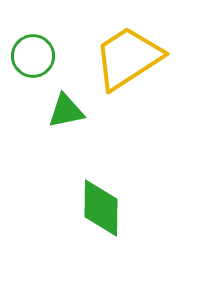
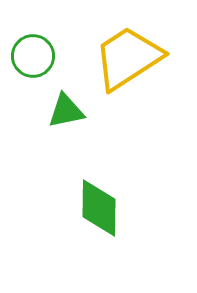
green diamond: moved 2 px left
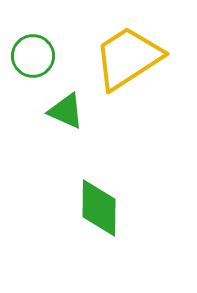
green triangle: rotated 36 degrees clockwise
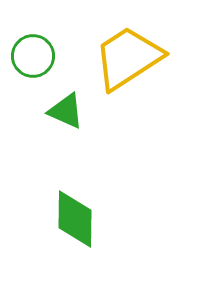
green diamond: moved 24 px left, 11 px down
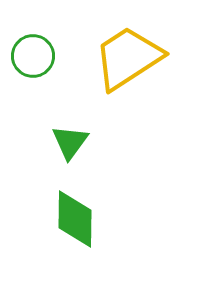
green triangle: moved 4 px right, 31 px down; rotated 42 degrees clockwise
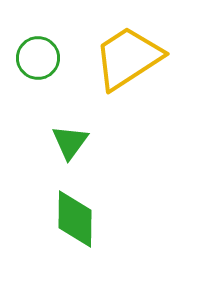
green circle: moved 5 px right, 2 px down
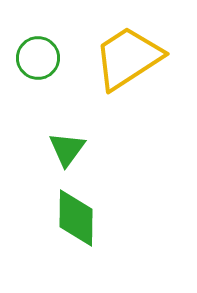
green triangle: moved 3 px left, 7 px down
green diamond: moved 1 px right, 1 px up
